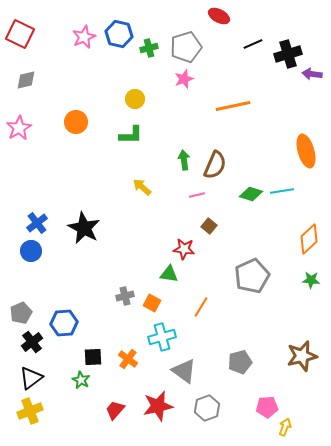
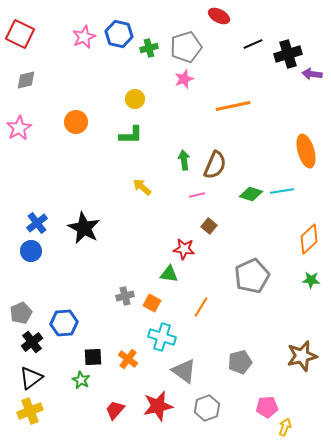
cyan cross at (162, 337): rotated 32 degrees clockwise
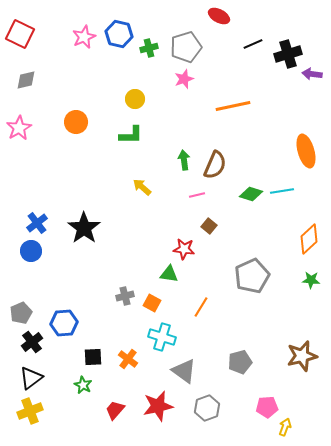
black star at (84, 228): rotated 8 degrees clockwise
green star at (81, 380): moved 2 px right, 5 px down
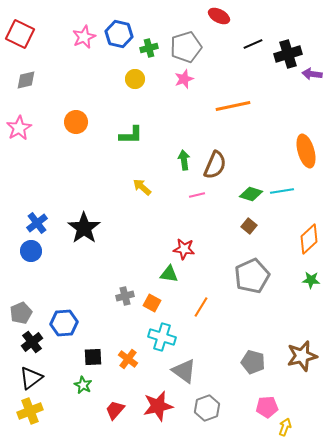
yellow circle at (135, 99): moved 20 px up
brown square at (209, 226): moved 40 px right
gray pentagon at (240, 362): moved 13 px right; rotated 30 degrees clockwise
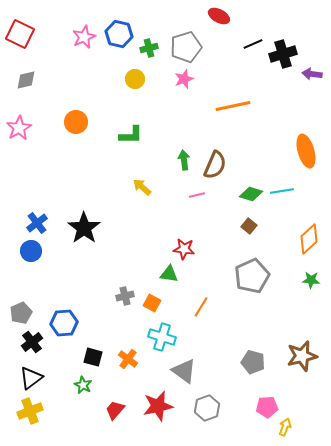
black cross at (288, 54): moved 5 px left
black square at (93, 357): rotated 18 degrees clockwise
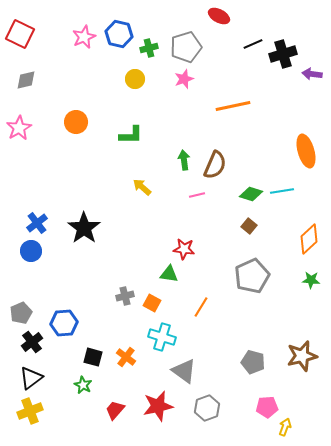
orange cross at (128, 359): moved 2 px left, 2 px up
